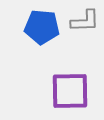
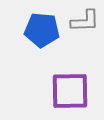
blue pentagon: moved 3 px down
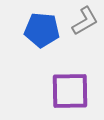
gray L-shape: rotated 28 degrees counterclockwise
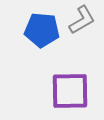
gray L-shape: moved 3 px left, 1 px up
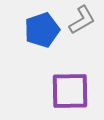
blue pentagon: rotated 24 degrees counterclockwise
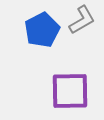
blue pentagon: rotated 8 degrees counterclockwise
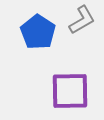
blue pentagon: moved 4 px left, 2 px down; rotated 12 degrees counterclockwise
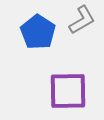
purple square: moved 2 px left
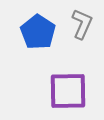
gray L-shape: moved 4 px down; rotated 36 degrees counterclockwise
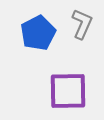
blue pentagon: moved 1 px down; rotated 12 degrees clockwise
